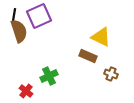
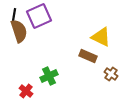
brown cross: rotated 16 degrees clockwise
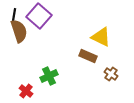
purple square: rotated 25 degrees counterclockwise
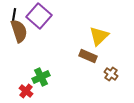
yellow triangle: moved 2 px left, 1 px up; rotated 50 degrees clockwise
green cross: moved 8 px left, 1 px down
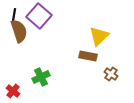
brown rectangle: rotated 12 degrees counterclockwise
red cross: moved 13 px left
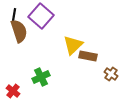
purple square: moved 2 px right
yellow triangle: moved 26 px left, 9 px down
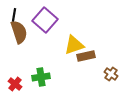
purple square: moved 4 px right, 4 px down
brown semicircle: moved 1 px down
yellow triangle: moved 1 px right; rotated 25 degrees clockwise
brown rectangle: moved 2 px left; rotated 24 degrees counterclockwise
green cross: rotated 18 degrees clockwise
red cross: moved 2 px right, 7 px up
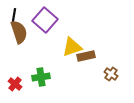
yellow triangle: moved 2 px left, 2 px down
